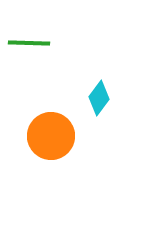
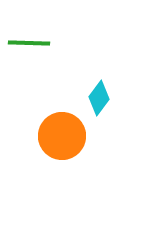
orange circle: moved 11 px right
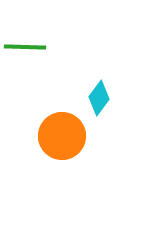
green line: moved 4 px left, 4 px down
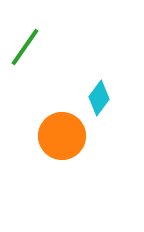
green line: rotated 57 degrees counterclockwise
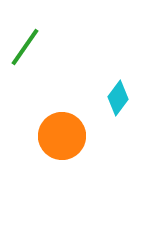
cyan diamond: moved 19 px right
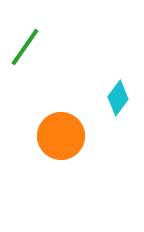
orange circle: moved 1 px left
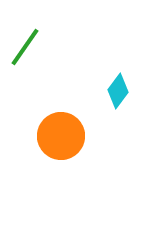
cyan diamond: moved 7 px up
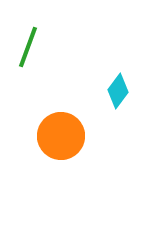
green line: moved 3 px right; rotated 15 degrees counterclockwise
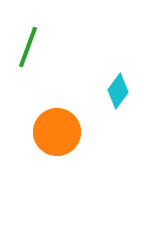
orange circle: moved 4 px left, 4 px up
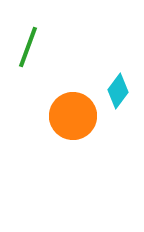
orange circle: moved 16 px right, 16 px up
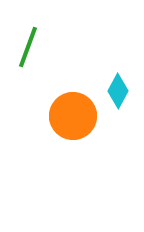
cyan diamond: rotated 8 degrees counterclockwise
